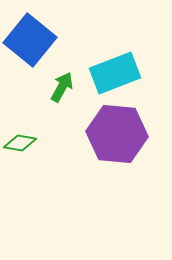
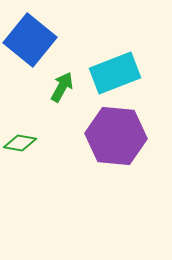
purple hexagon: moved 1 px left, 2 px down
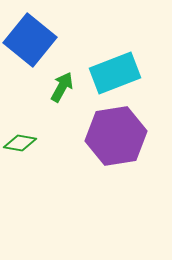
purple hexagon: rotated 14 degrees counterclockwise
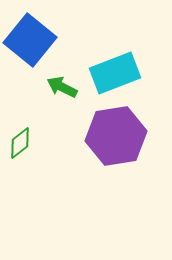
green arrow: rotated 92 degrees counterclockwise
green diamond: rotated 48 degrees counterclockwise
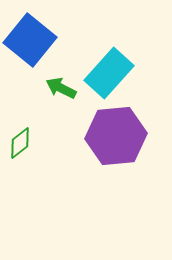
cyan rectangle: moved 6 px left; rotated 27 degrees counterclockwise
green arrow: moved 1 px left, 1 px down
purple hexagon: rotated 4 degrees clockwise
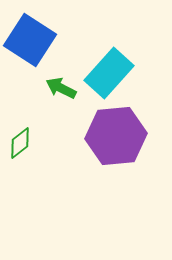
blue square: rotated 6 degrees counterclockwise
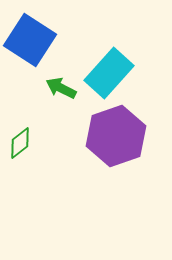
purple hexagon: rotated 14 degrees counterclockwise
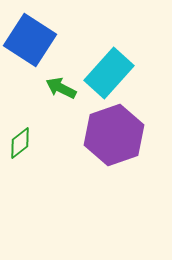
purple hexagon: moved 2 px left, 1 px up
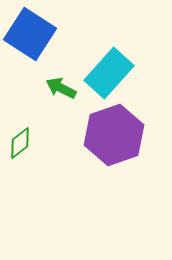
blue square: moved 6 px up
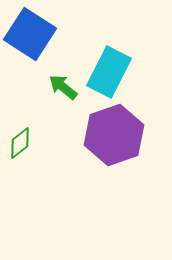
cyan rectangle: moved 1 px up; rotated 15 degrees counterclockwise
green arrow: moved 2 px right, 1 px up; rotated 12 degrees clockwise
